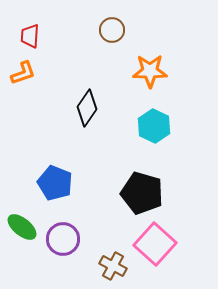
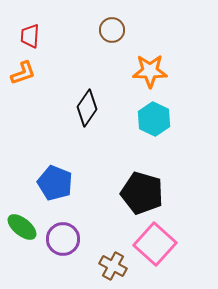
cyan hexagon: moved 7 px up
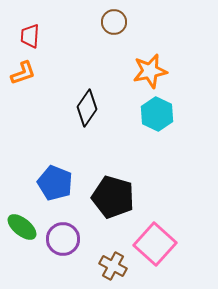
brown circle: moved 2 px right, 8 px up
orange star: rotated 12 degrees counterclockwise
cyan hexagon: moved 3 px right, 5 px up
black pentagon: moved 29 px left, 4 px down
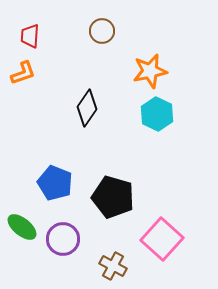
brown circle: moved 12 px left, 9 px down
pink square: moved 7 px right, 5 px up
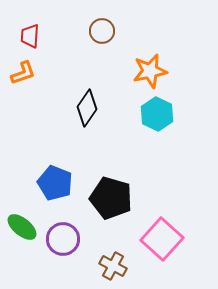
black pentagon: moved 2 px left, 1 px down
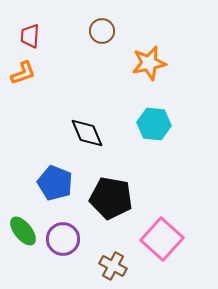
orange star: moved 1 px left, 8 px up
black diamond: moved 25 px down; rotated 57 degrees counterclockwise
cyan hexagon: moved 3 px left, 10 px down; rotated 20 degrees counterclockwise
black pentagon: rotated 6 degrees counterclockwise
green ellipse: moved 1 px right, 4 px down; rotated 12 degrees clockwise
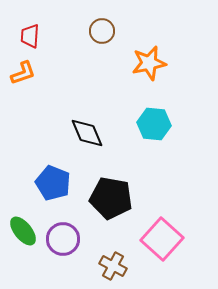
blue pentagon: moved 2 px left
